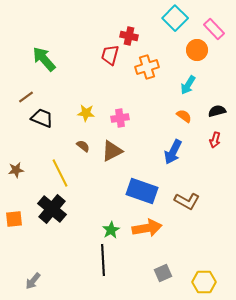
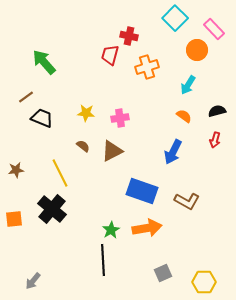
green arrow: moved 3 px down
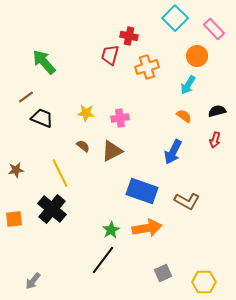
orange circle: moved 6 px down
black line: rotated 40 degrees clockwise
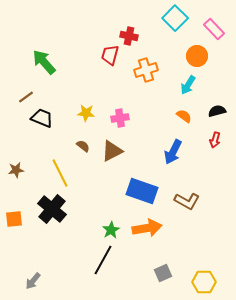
orange cross: moved 1 px left, 3 px down
black line: rotated 8 degrees counterclockwise
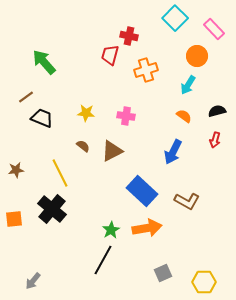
pink cross: moved 6 px right, 2 px up; rotated 18 degrees clockwise
blue rectangle: rotated 24 degrees clockwise
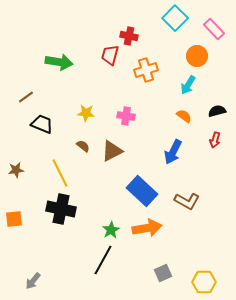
green arrow: moved 15 px right; rotated 140 degrees clockwise
black trapezoid: moved 6 px down
black cross: moved 9 px right; rotated 28 degrees counterclockwise
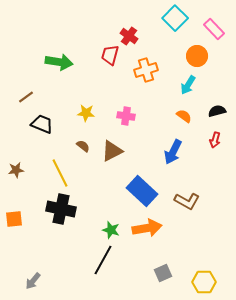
red cross: rotated 24 degrees clockwise
green star: rotated 24 degrees counterclockwise
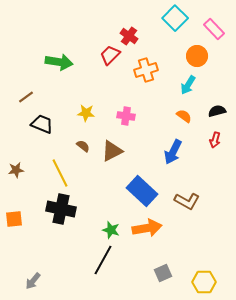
red trapezoid: rotated 30 degrees clockwise
